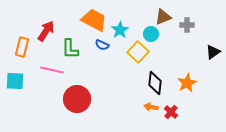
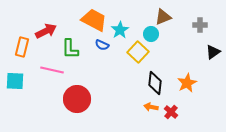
gray cross: moved 13 px right
red arrow: rotated 30 degrees clockwise
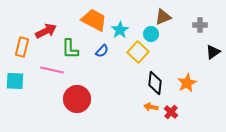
blue semicircle: moved 6 px down; rotated 72 degrees counterclockwise
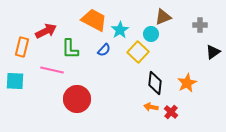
blue semicircle: moved 2 px right, 1 px up
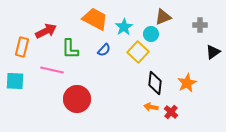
orange trapezoid: moved 1 px right, 1 px up
cyan star: moved 4 px right, 3 px up
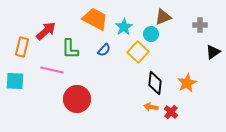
red arrow: rotated 15 degrees counterclockwise
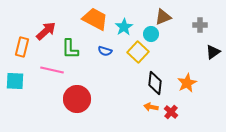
blue semicircle: moved 1 px right, 1 px down; rotated 64 degrees clockwise
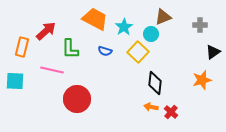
orange star: moved 15 px right, 3 px up; rotated 12 degrees clockwise
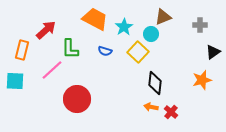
red arrow: moved 1 px up
orange rectangle: moved 3 px down
pink line: rotated 55 degrees counterclockwise
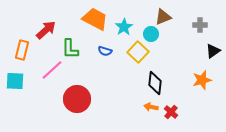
black triangle: moved 1 px up
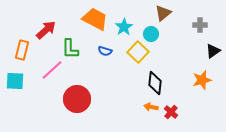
brown triangle: moved 4 px up; rotated 18 degrees counterclockwise
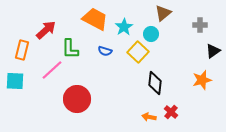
orange arrow: moved 2 px left, 10 px down
